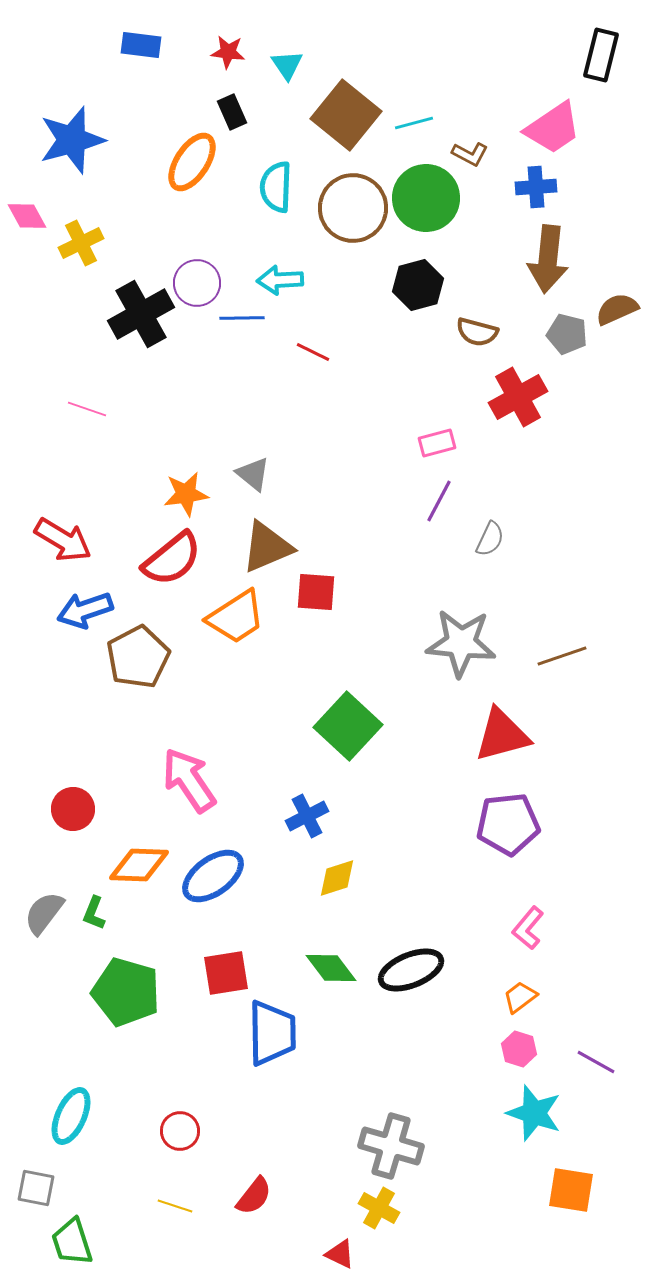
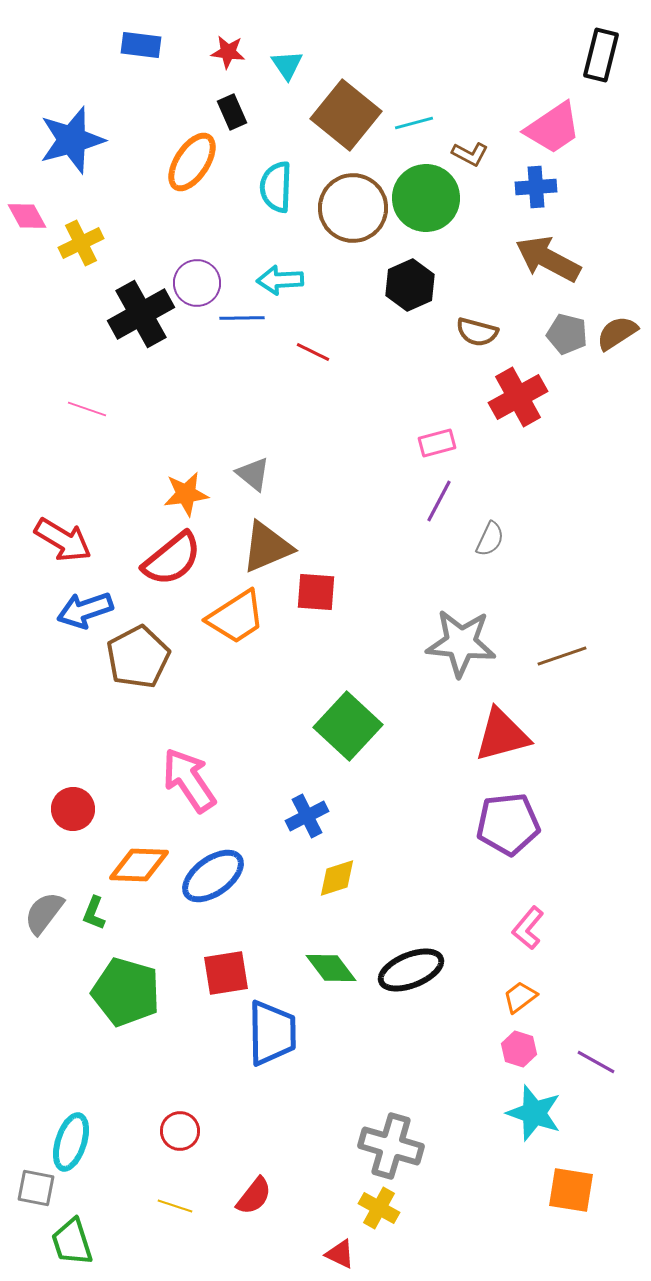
brown arrow at (548, 259): rotated 112 degrees clockwise
black hexagon at (418, 285): moved 8 px left; rotated 9 degrees counterclockwise
brown semicircle at (617, 309): moved 24 px down; rotated 9 degrees counterclockwise
cyan ellipse at (71, 1116): moved 26 px down; rotated 6 degrees counterclockwise
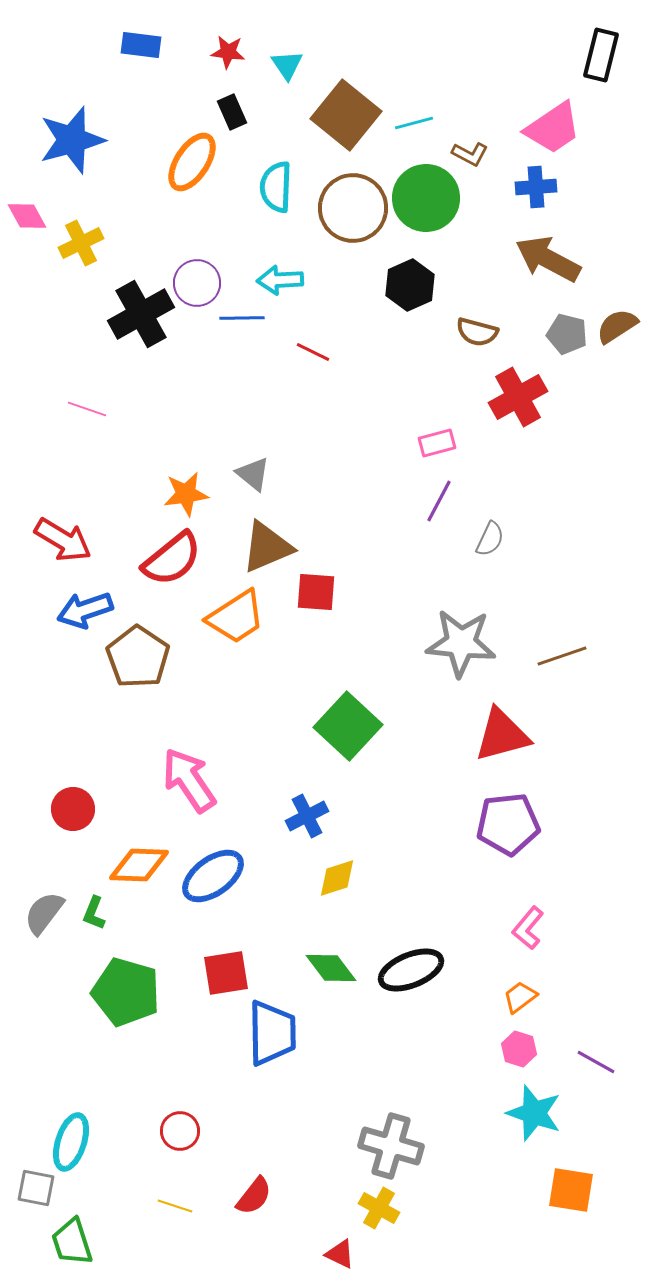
brown semicircle at (617, 333): moved 7 px up
brown pentagon at (138, 657): rotated 10 degrees counterclockwise
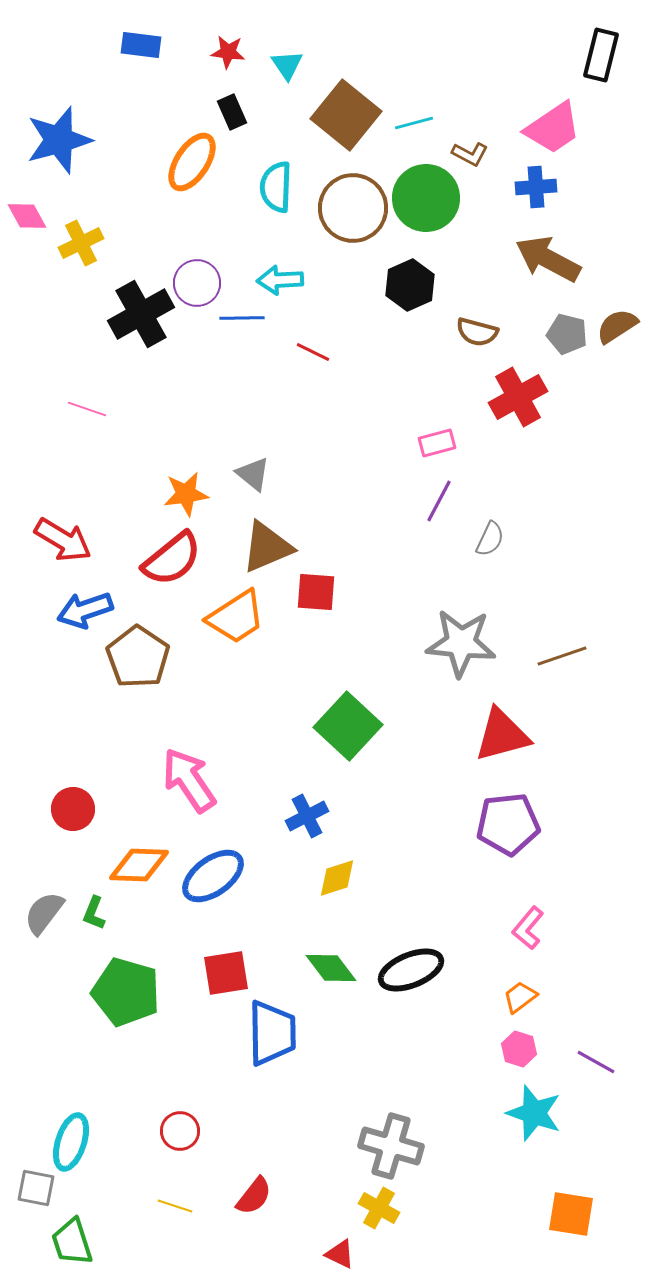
blue star at (72, 140): moved 13 px left
orange square at (571, 1190): moved 24 px down
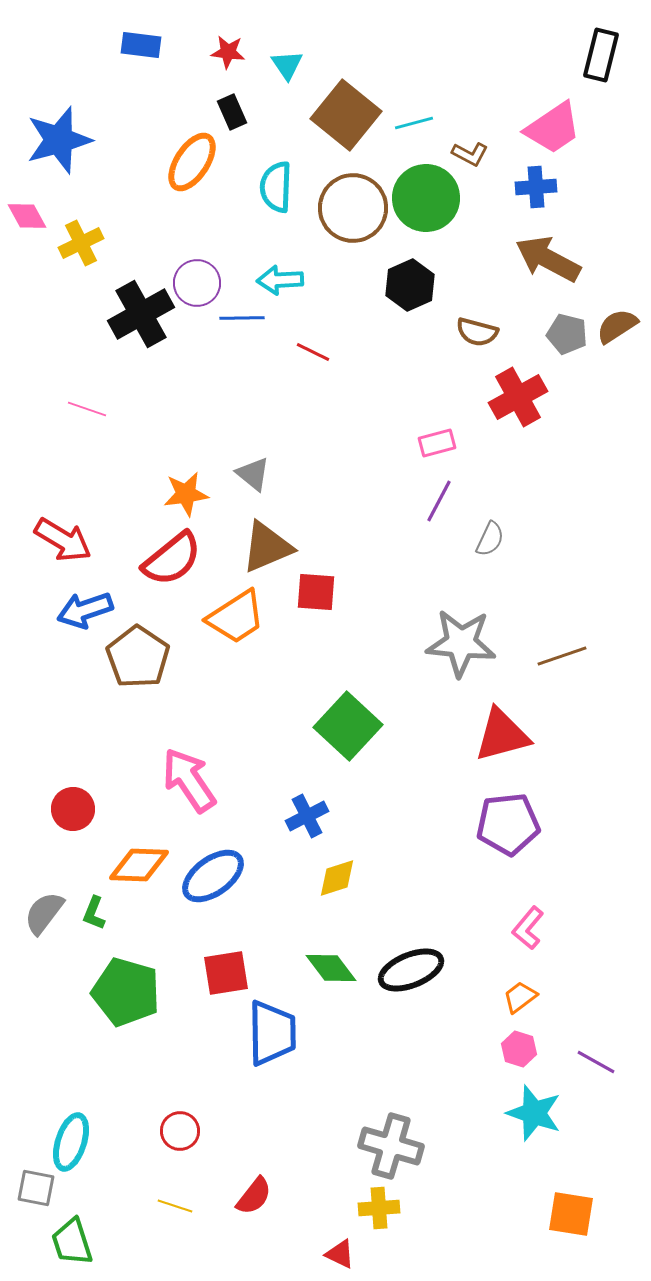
yellow cross at (379, 1208): rotated 33 degrees counterclockwise
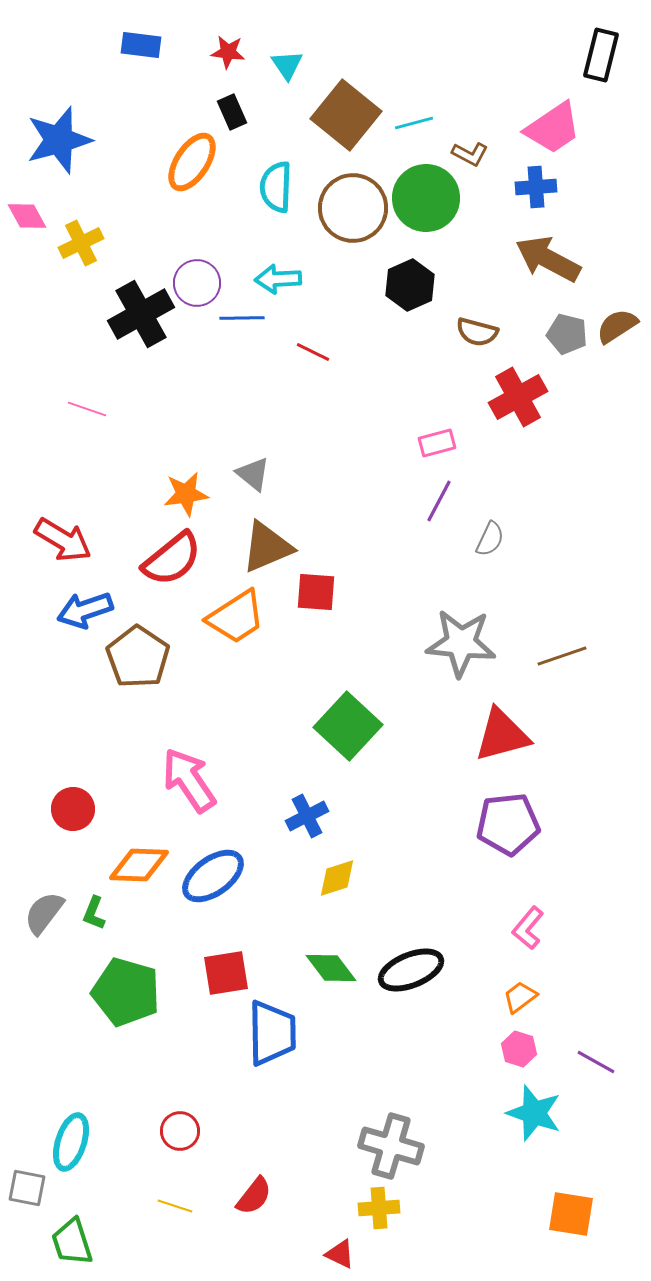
cyan arrow at (280, 280): moved 2 px left, 1 px up
gray square at (36, 1188): moved 9 px left
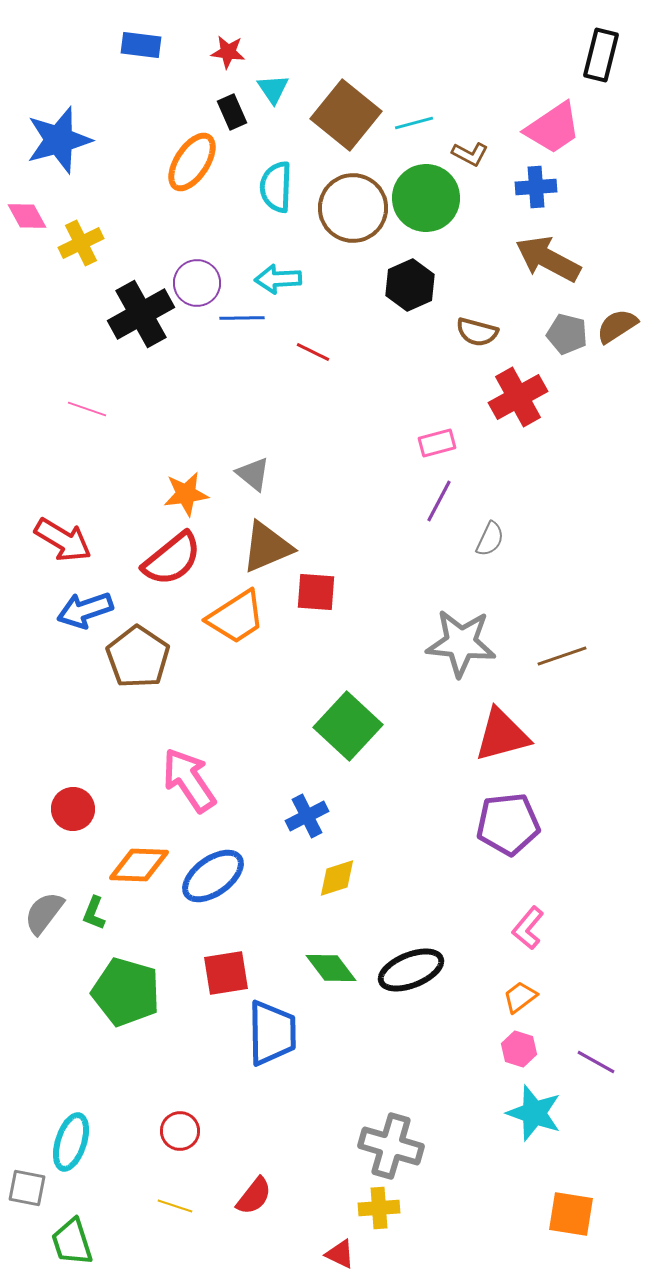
cyan triangle at (287, 65): moved 14 px left, 24 px down
